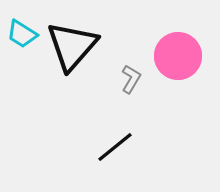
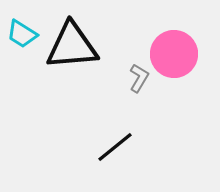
black triangle: rotated 44 degrees clockwise
pink circle: moved 4 px left, 2 px up
gray L-shape: moved 8 px right, 1 px up
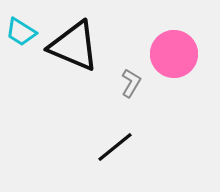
cyan trapezoid: moved 1 px left, 2 px up
black triangle: moved 2 px right; rotated 28 degrees clockwise
gray L-shape: moved 8 px left, 5 px down
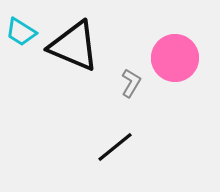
pink circle: moved 1 px right, 4 px down
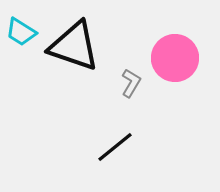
black triangle: rotated 4 degrees counterclockwise
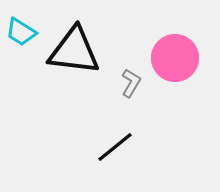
black triangle: moved 5 px down; rotated 12 degrees counterclockwise
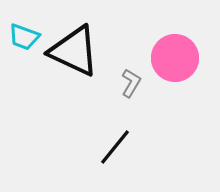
cyan trapezoid: moved 3 px right, 5 px down; rotated 12 degrees counterclockwise
black triangle: rotated 18 degrees clockwise
black line: rotated 12 degrees counterclockwise
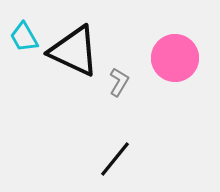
cyan trapezoid: rotated 40 degrees clockwise
gray L-shape: moved 12 px left, 1 px up
black line: moved 12 px down
